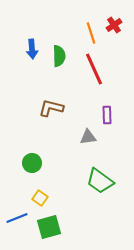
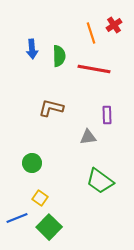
red line: rotated 56 degrees counterclockwise
green square: rotated 30 degrees counterclockwise
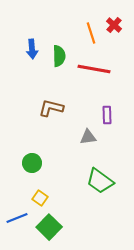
red cross: rotated 14 degrees counterclockwise
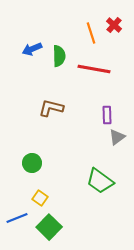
blue arrow: rotated 72 degrees clockwise
gray triangle: moved 29 px right; rotated 30 degrees counterclockwise
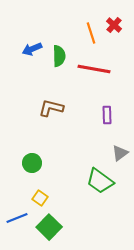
gray triangle: moved 3 px right, 16 px down
